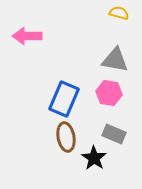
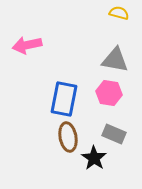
pink arrow: moved 9 px down; rotated 12 degrees counterclockwise
blue rectangle: rotated 12 degrees counterclockwise
brown ellipse: moved 2 px right
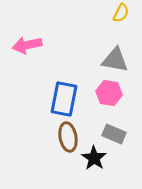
yellow semicircle: moved 2 px right; rotated 102 degrees clockwise
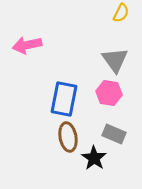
gray triangle: rotated 44 degrees clockwise
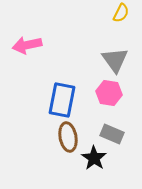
blue rectangle: moved 2 px left, 1 px down
gray rectangle: moved 2 px left
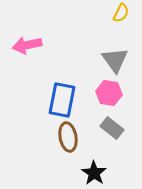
gray rectangle: moved 6 px up; rotated 15 degrees clockwise
black star: moved 15 px down
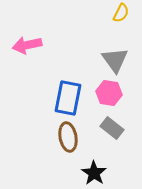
blue rectangle: moved 6 px right, 2 px up
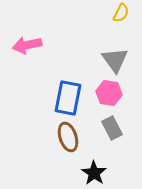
gray rectangle: rotated 25 degrees clockwise
brown ellipse: rotated 8 degrees counterclockwise
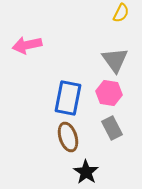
black star: moved 8 px left, 1 px up
